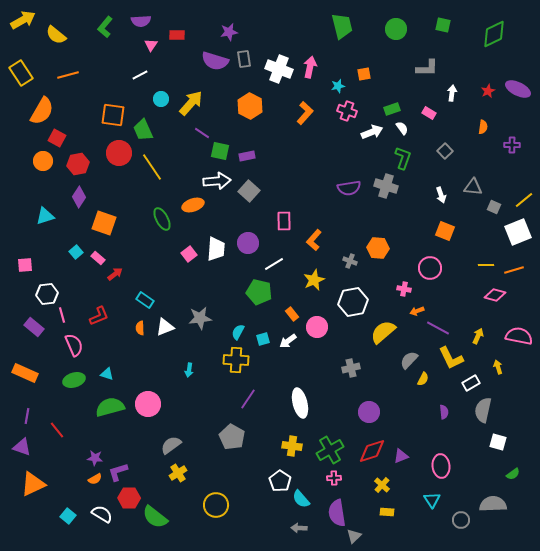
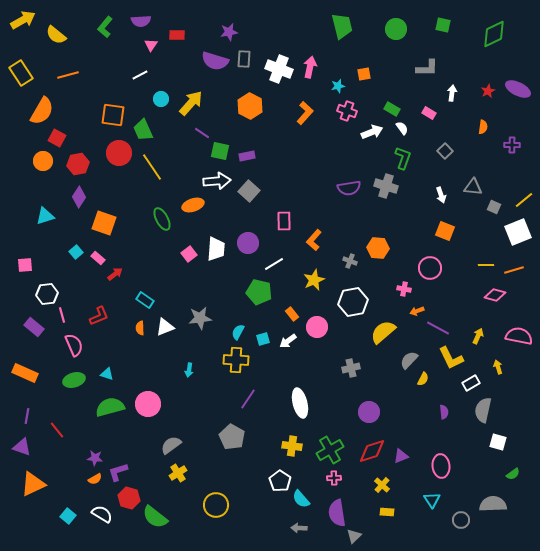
gray rectangle at (244, 59): rotated 12 degrees clockwise
green rectangle at (392, 109): rotated 49 degrees clockwise
red hexagon at (129, 498): rotated 15 degrees clockwise
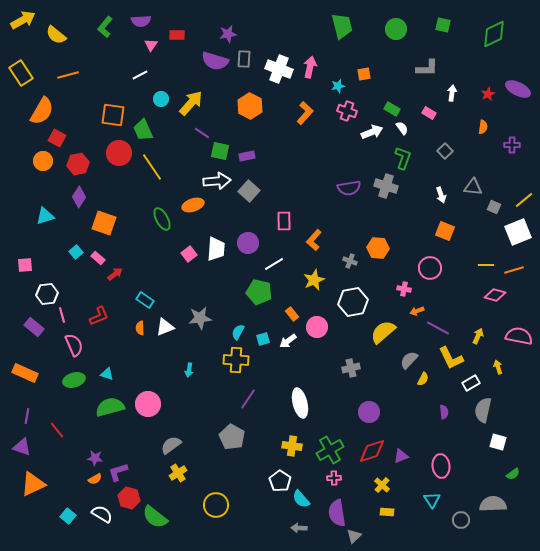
purple star at (229, 32): moved 1 px left, 2 px down
red star at (488, 91): moved 3 px down
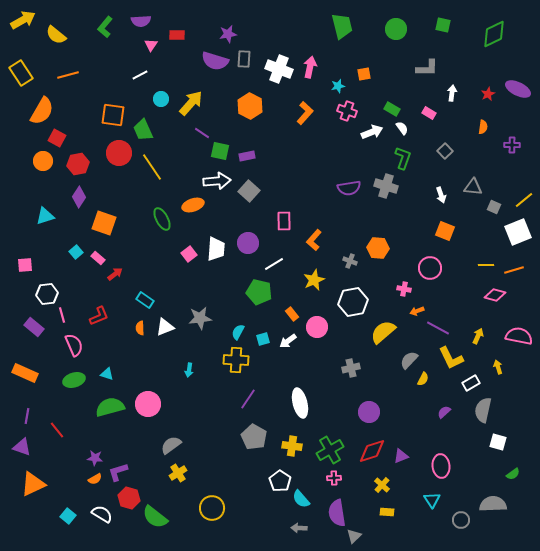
purple semicircle at (444, 412): rotated 128 degrees counterclockwise
gray pentagon at (232, 437): moved 22 px right
yellow circle at (216, 505): moved 4 px left, 3 px down
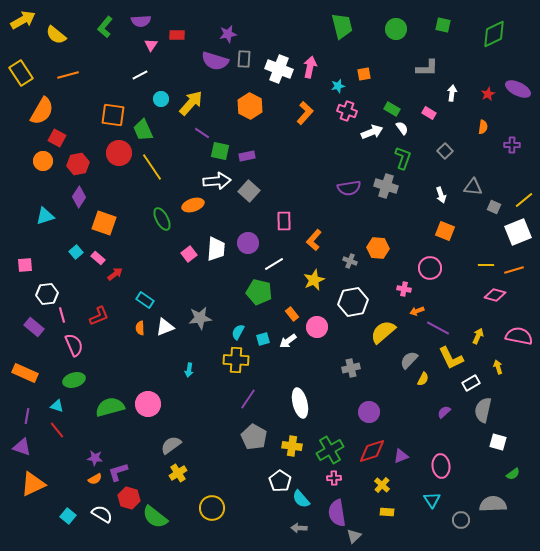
cyan triangle at (107, 374): moved 50 px left, 32 px down
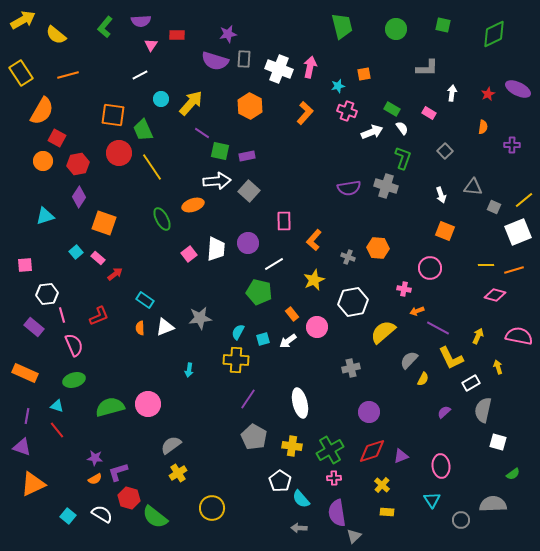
gray cross at (350, 261): moved 2 px left, 4 px up
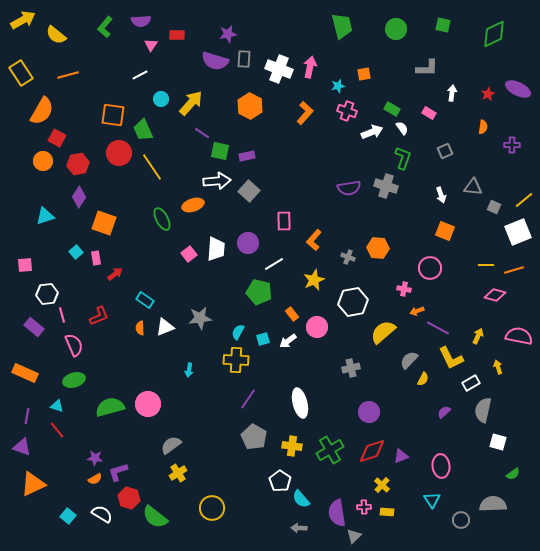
gray square at (445, 151): rotated 21 degrees clockwise
pink rectangle at (98, 258): moved 2 px left; rotated 40 degrees clockwise
pink cross at (334, 478): moved 30 px right, 29 px down
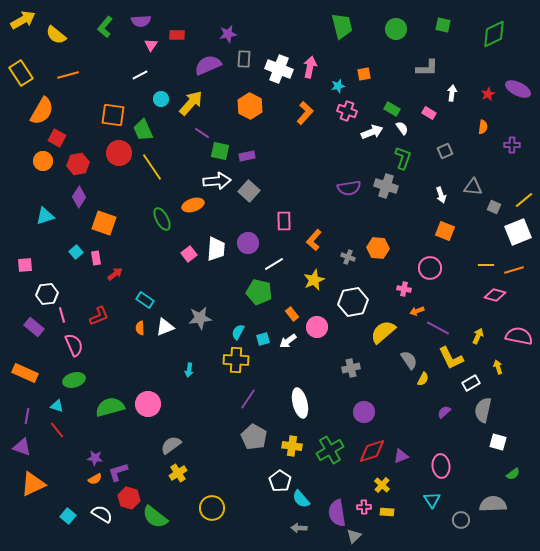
purple semicircle at (215, 61): moved 7 px left, 4 px down; rotated 140 degrees clockwise
gray semicircle at (409, 360): rotated 102 degrees clockwise
purple circle at (369, 412): moved 5 px left
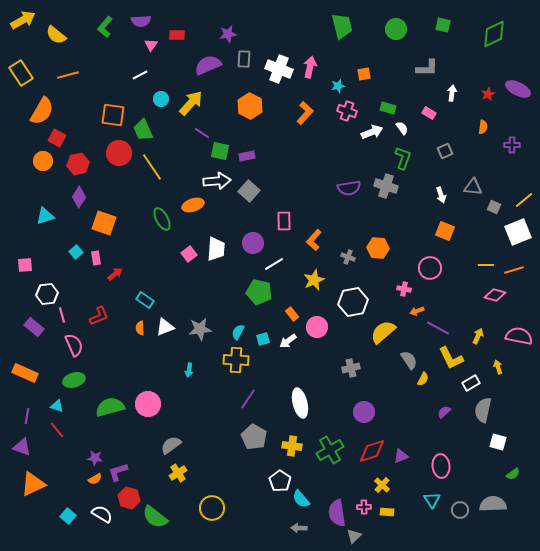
green rectangle at (392, 109): moved 4 px left, 1 px up; rotated 14 degrees counterclockwise
purple circle at (248, 243): moved 5 px right
gray star at (200, 318): moved 11 px down
gray circle at (461, 520): moved 1 px left, 10 px up
